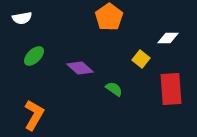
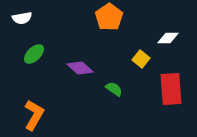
green ellipse: moved 2 px up
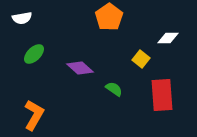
red rectangle: moved 9 px left, 6 px down
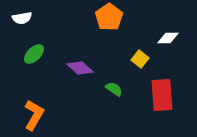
yellow square: moved 1 px left
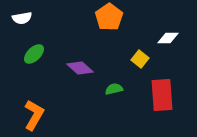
green semicircle: rotated 48 degrees counterclockwise
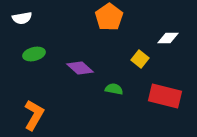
green ellipse: rotated 30 degrees clockwise
green semicircle: rotated 24 degrees clockwise
red rectangle: moved 3 px right, 1 px down; rotated 72 degrees counterclockwise
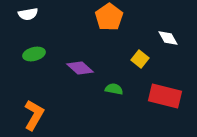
white semicircle: moved 6 px right, 4 px up
white diamond: rotated 60 degrees clockwise
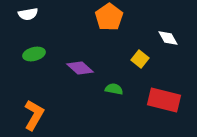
red rectangle: moved 1 px left, 4 px down
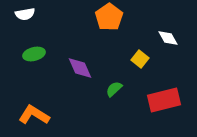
white semicircle: moved 3 px left
purple diamond: rotated 24 degrees clockwise
green semicircle: rotated 54 degrees counterclockwise
red rectangle: rotated 28 degrees counterclockwise
orange L-shape: rotated 88 degrees counterclockwise
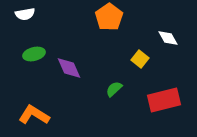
purple diamond: moved 11 px left
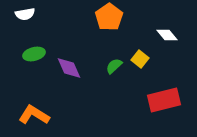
white diamond: moved 1 px left, 3 px up; rotated 10 degrees counterclockwise
green semicircle: moved 23 px up
